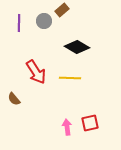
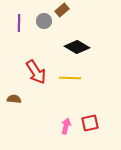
brown semicircle: rotated 136 degrees clockwise
pink arrow: moved 1 px left, 1 px up; rotated 21 degrees clockwise
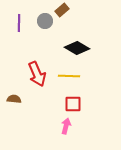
gray circle: moved 1 px right
black diamond: moved 1 px down
red arrow: moved 1 px right, 2 px down; rotated 10 degrees clockwise
yellow line: moved 1 px left, 2 px up
red square: moved 17 px left, 19 px up; rotated 12 degrees clockwise
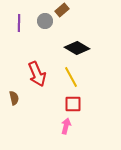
yellow line: moved 2 px right, 1 px down; rotated 60 degrees clockwise
brown semicircle: moved 1 px up; rotated 72 degrees clockwise
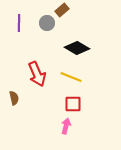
gray circle: moved 2 px right, 2 px down
yellow line: rotated 40 degrees counterclockwise
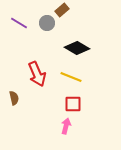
purple line: rotated 60 degrees counterclockwise
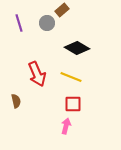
purple line: rotated 42 degrees clockwise
brown semicircle: moved 2 px right, 3 px down
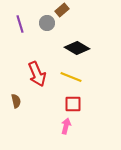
purple line: moved 1 px right, 1 px down
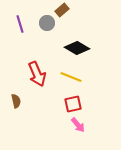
red square: rotated 12 degrees counterclockwise
pink arrow: moved 12 px right, 1 px up; rotated 126 degrees clockwise
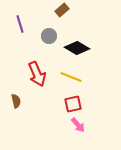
gray circle: moved 2 px right, 13 px down
